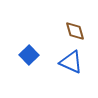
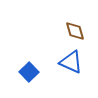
blue square: moved 17 px down
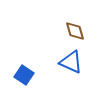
blue square: moved 5 px left, 3 px down; rotated 12 degrees counterclockwise
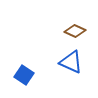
brown diamond: rotated 50 degrees counterclockwise
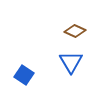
blue triangle: rotated 35 degrees clockwise
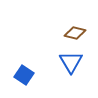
brown diamond: moved 2 px down; rotated 10 degrees counterclockwise
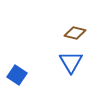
blue square: moved 7 px left
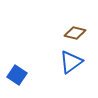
blue triangle: rotated 25 degrees clockwise
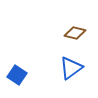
blue triangle: moved 6 px down
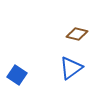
brown diamond: moved 2 px right, 1 px down
